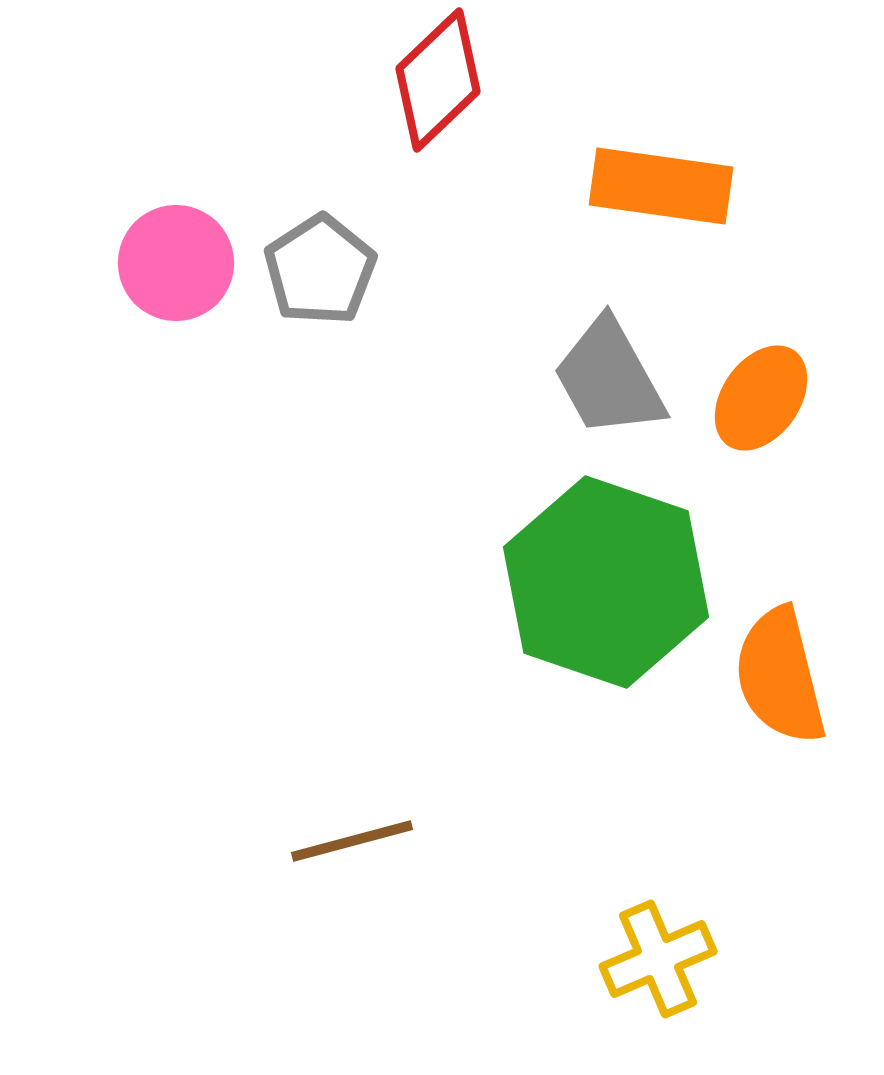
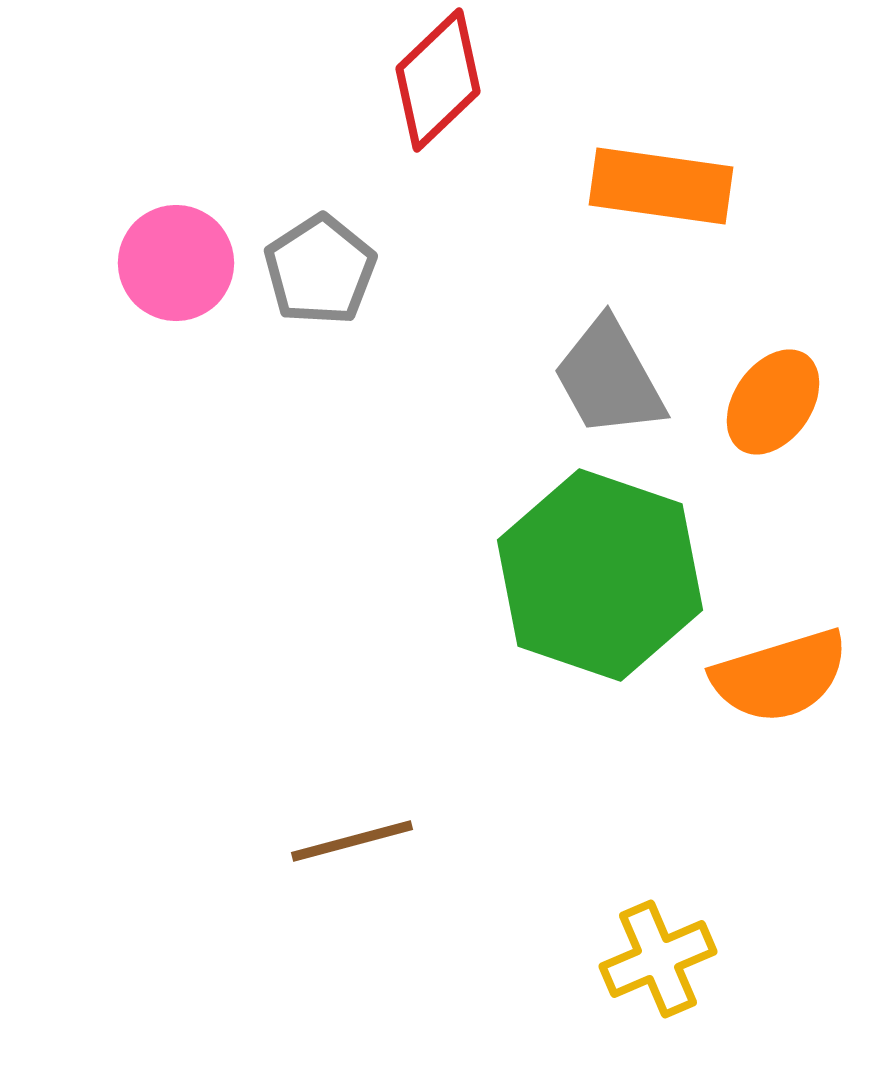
orange ellipse: moved 12 px right, 4 px down
green hexagon: moved 6 px left, 7 px up
orange semicircle: rotated 93 degrees counterclockwise
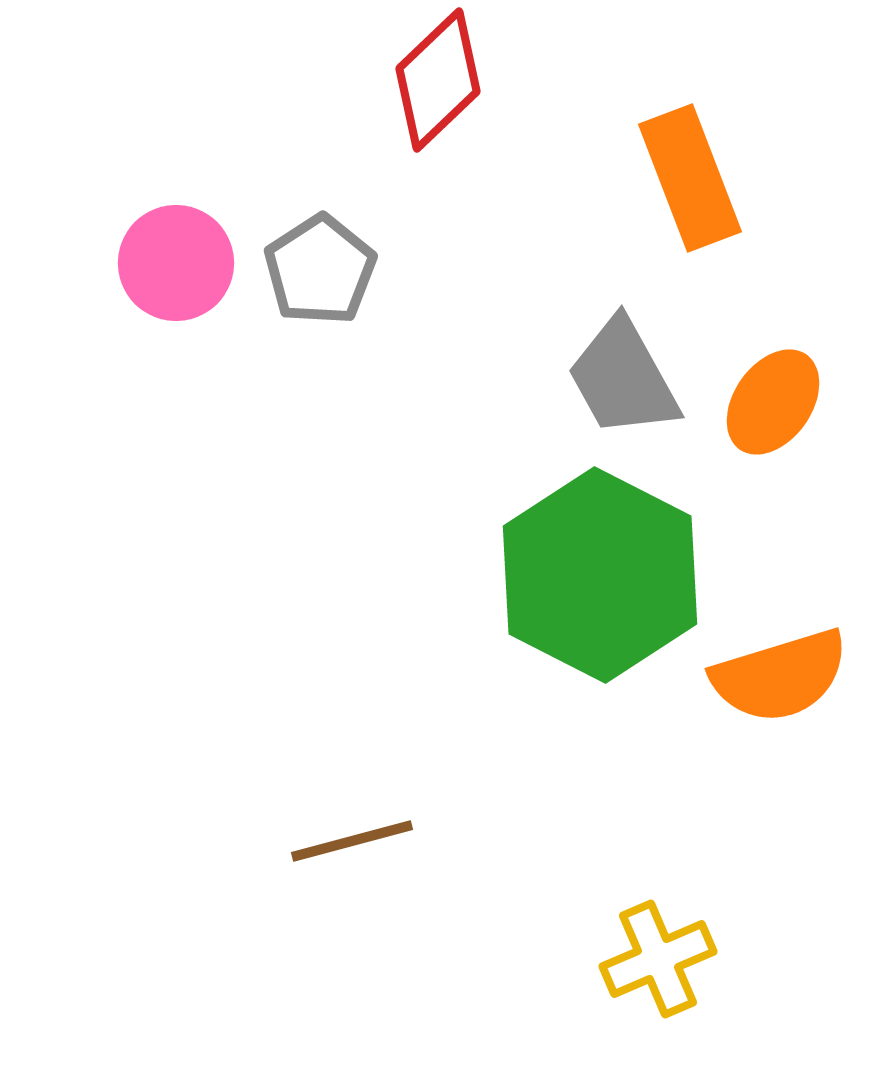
orange rectangle: moved 29 px right, 8 px up; rotated 61 degrees clockwise
gray trapezoid: moved 14 px right
green hexagon: rotated 8 degrees clockwise
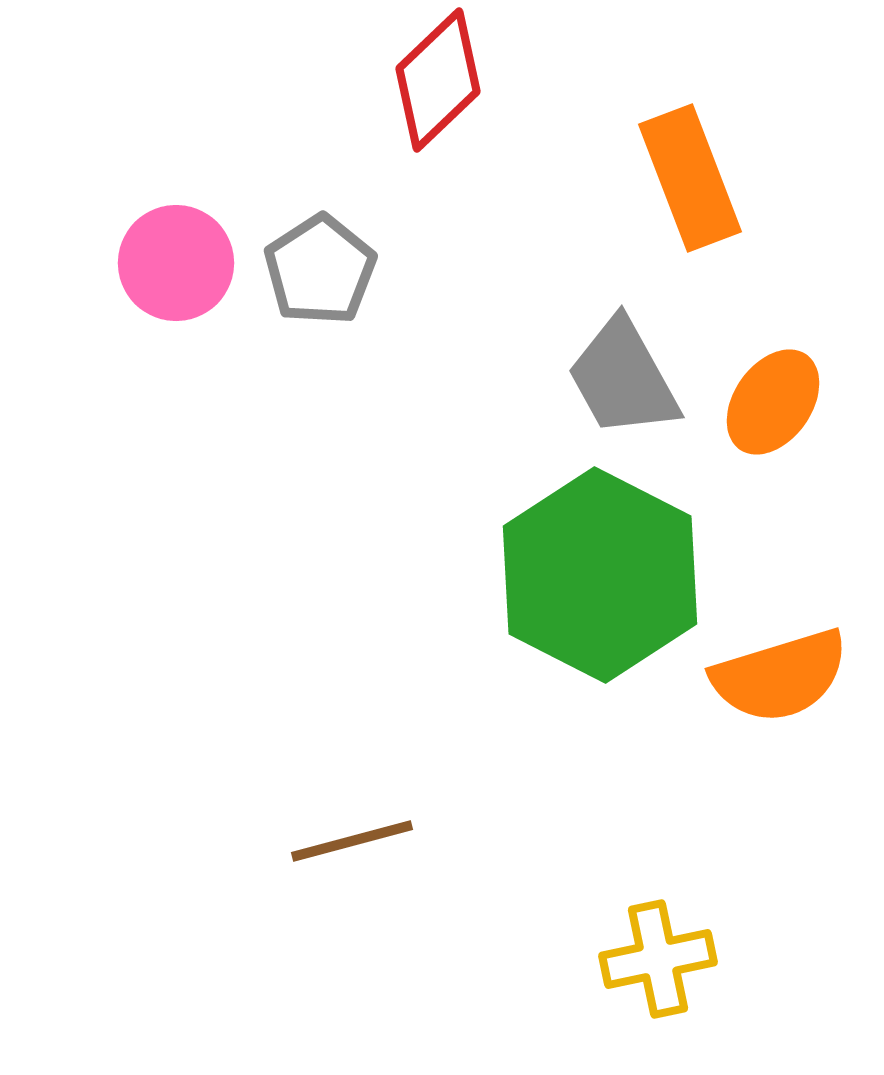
yellow cross: rotated 11 degrees clockwise
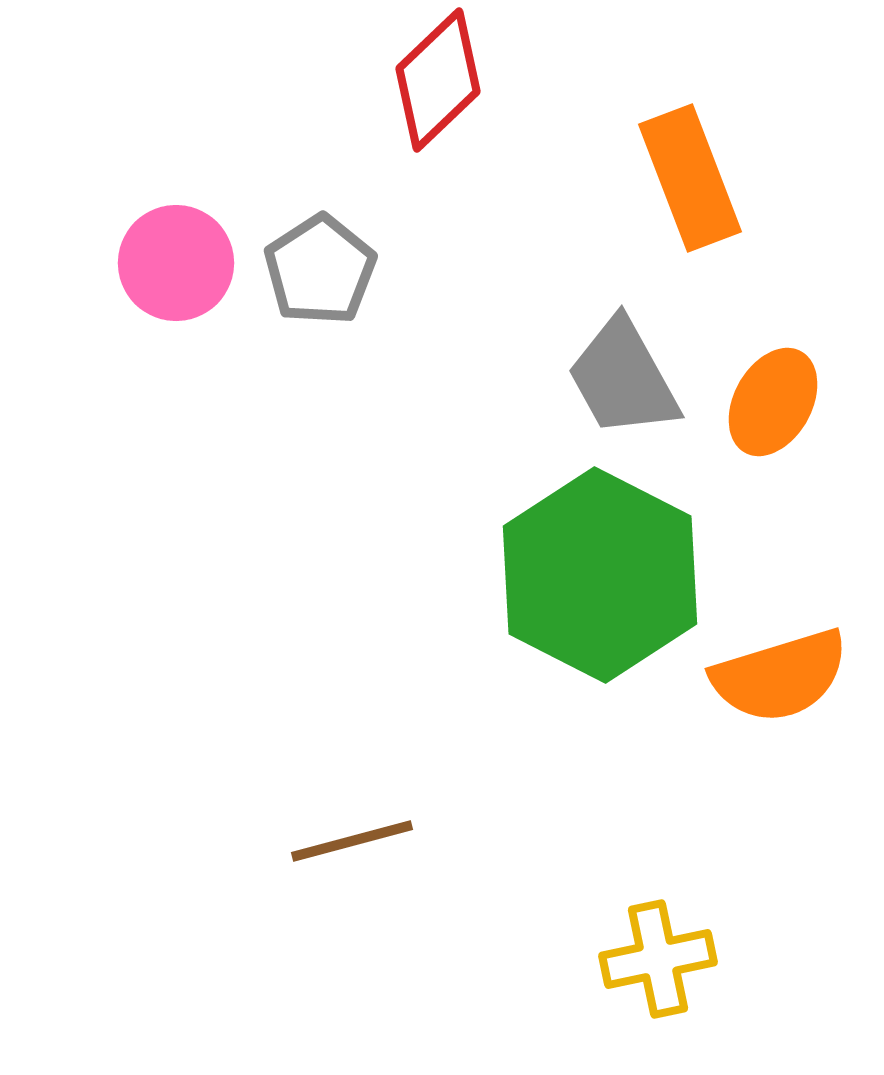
orange ellipse: rotated 6 degrees counterclockwise
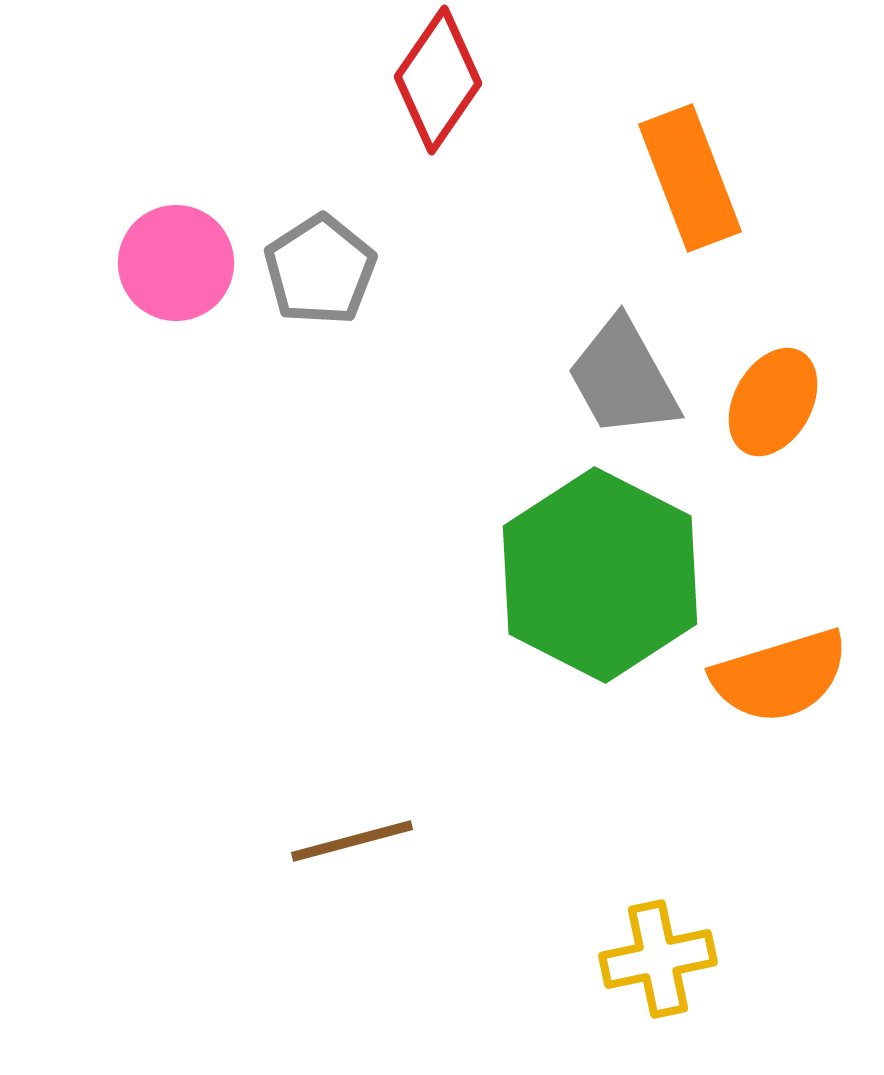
red diamond: rotated 12 degrees counterclockwise
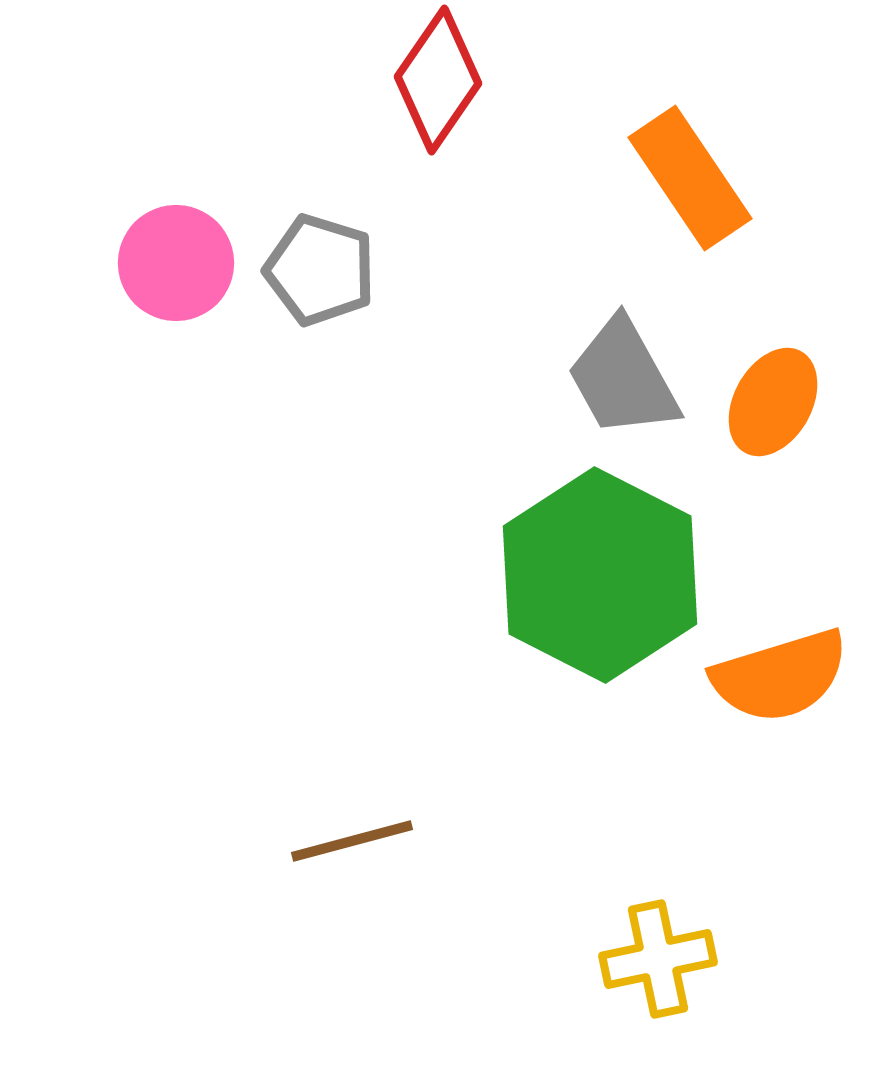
orange rectangle: rotated 13 degrees counterclockwise
gray pentagon: rotated 22 degrees counterclockwise
